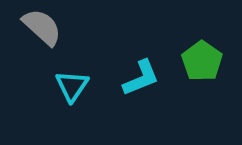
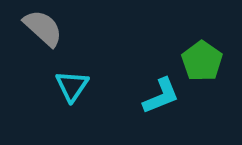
gray semicircle: moved 1 px right, 1 px down
cyan L-shape: moved 20 px right, 18 px down
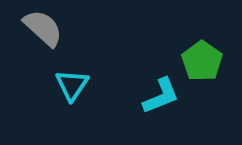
cyan triangle: moved 1 px up
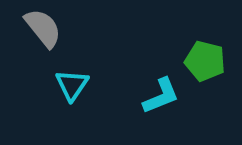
gray semicircle: rotated 9 degrees clockwise
green pentagon: moved 3 px right; rotated 21 degrees counterclockwise
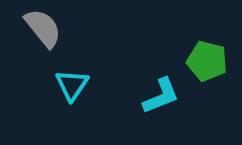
green pentagon: moved 2 px right
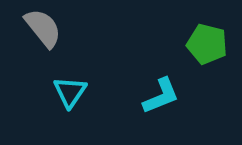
green pentagon: moved 17 px up
cyan triangle: moved 2 px left, 7 px down
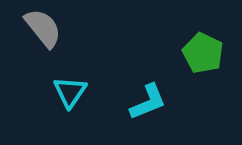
green pentagon: moved 4 px left, 9 px down; rotated 12 degrees clockwise
cyan L-shape: moved 13 px left, 6 px down
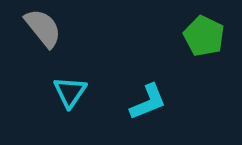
green pentagon: moved 1 px right, 17 px up
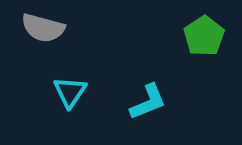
gray semicircle: rotated 144 degrees clockwise
green pentagon: rotated 12 degrees clockwise
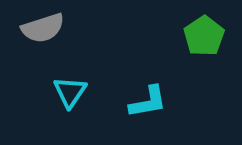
gray semicircle: rotated 33 degrees counterclockwise
cyan L-shape: rotated 12 degrees clockwise
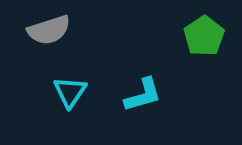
gray semicircle: moved 6 px right, 2 px down
cyan L-shape: moved 5 px left, 7 px up; rotated 6 degrees counterclockwise
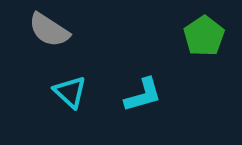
gray semicircle: rotated 51 degrees clockwise
cyan triangle: rotated 21 degrees counterclockwise
